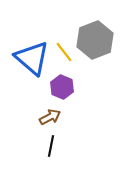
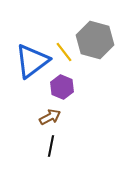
gray hexagon: rotated 24 degrees counterclockwise
blue triangle: moved 3 px down; rotated 42 degrees clockwise
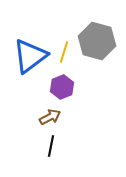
gray hexagon: moved 2 px right, 1 px down
yellow line: rotated 55 degrees clockwise
blue triangle: moved 2 px left, 5 px up
purple hexagon: rotated 15 degrees clockwise
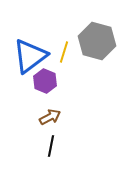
purple hexagon: moved 17 px left, 6 px up; rotated 15 degrees counterclockwise
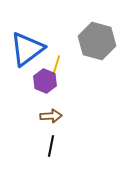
yellow line: moved 8 px left, 14 px down
blue triangle: moved 3 px left, 7 px up
brown arrow: moved 1 px right, 1 px up; rotated 25 degrees clockwise
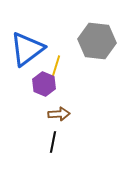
gray hexagon: rotated 9 degrees counterclockwise
purple hexagon: moved 1 px left, 3 px down
brown arrow: moved 8 px right, 2 px up
black line: moved 2 px right, 4 px up
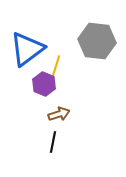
brown arrow: rotated 15 degrees counterclockwise
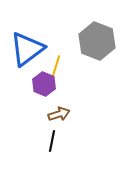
gray hexagon: rotated 15 degrees clockwise
black line: moved 1 px left, 1 px up
